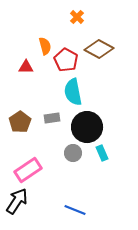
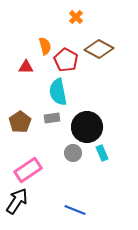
orange cross: moved 1 px left
cyan semicircle: moved 15 px left
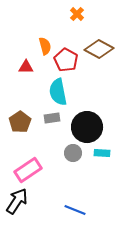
orange cross: moved 1 px right, 3 px up
cyan rectangle: rotated 63 degrees counterclockwise
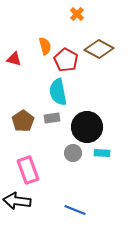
red triangle: moved 12 px left, 8 px up; rotated 14 degrees clockwise
brown pentagon: moved 3 px right, 1 px up
pink rectangle: rotated 76 degrees counterclockwise
black arrow: rotated 116 degrees counterclockwise
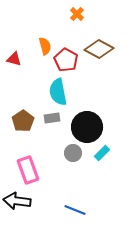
cyan rectangle: rotated 49 degrees counterclockwise
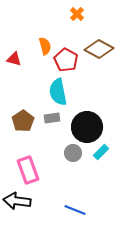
cyan rectangle: moved 1 px left, 1 px up
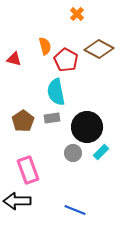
cyan semicircle: moved 2 px left
black arrow: rotated 8 degrees counterclockwise
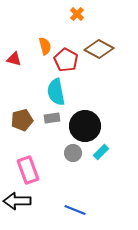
brown pentagon: moved 1 px left, 1 px up; rotated 20 degrees clockwise
black circle: moved 2 px left, 1 px up
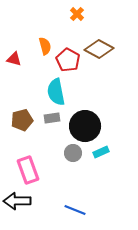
red pentagon: moved 2 px right
cyan rectangle: rotated 21 degrees clockwise
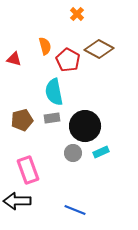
cyan semicircle: moved 2 px left
